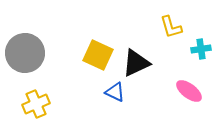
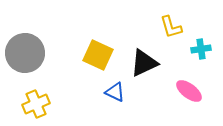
black triangle: moved 8 px right
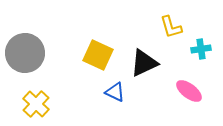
yellow cross: rotated 24 degrees counterclockwise
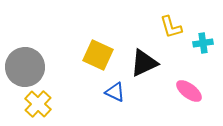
cyan cross: moved 2 px right, 6 px up
gray circle: moved 14 px down
yellow cross: moved 2 px right
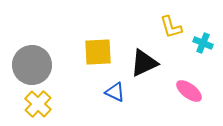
cyan cross: rotated 30 degrees clockwise
yellow square: moved 3 px up; rotated 28 degrees counterclockwise
gray circle: moved 7 px right, 2 px up
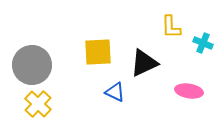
yellow L-shape: rotated 15 degrees clockwise
pink ellipse: rotated 28 degrees counterclockwise
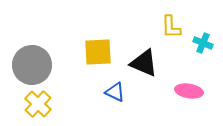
black triangle: rotated 48 degrees clockwise
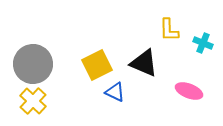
yellow L-shape: moved 2 px left, 3 px down
yellow square: moved 1 px left, 13 px down; rotated 24 degrees counterclockwise
gray circle: moved 1 px right, 1 px up
pink ellipse: rotated 12 degrees clockwise
yellow cross: moved 5 px left, 3 px up
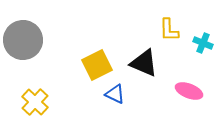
gray circle: moved 10 px left, 24 px up
blue triangle: moved 2 px down
yellow cross: moved 2 px right, 1 px down
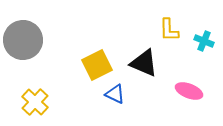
cyan cross: moved 1 px right, 2 px up
